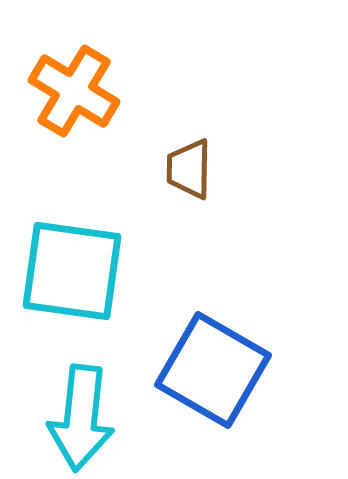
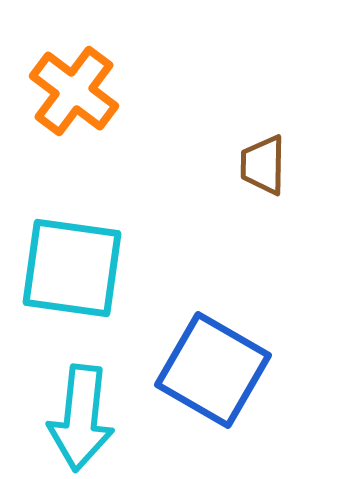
orange cross: rotated 6 degrees clockwise
brown trapezoid: moved 74 px right, 4 px up
cyan square: moved 3 px up
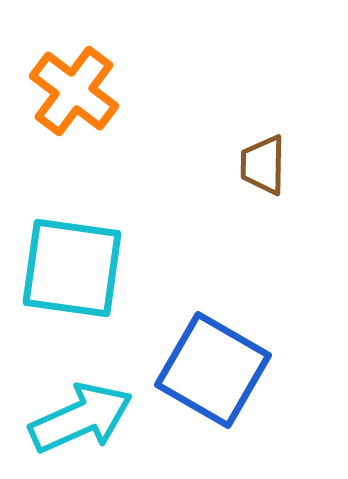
cyan arrow: rotated 120 degrees counterclockwise
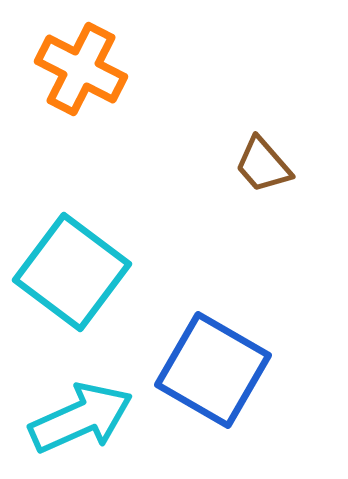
orange cross: moved 7 px right, 22 px up; rotated 10 degrees counterclockwise
brown trapezoid: rotated 42 degrees counterclockwise
cyan square: moved 4 px down; rotated 29 degrees clockwise
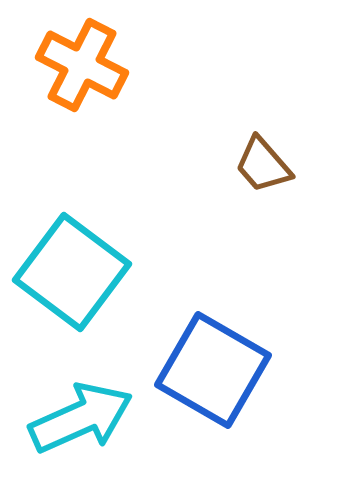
orange cross: moved 1 px right, 4 px up
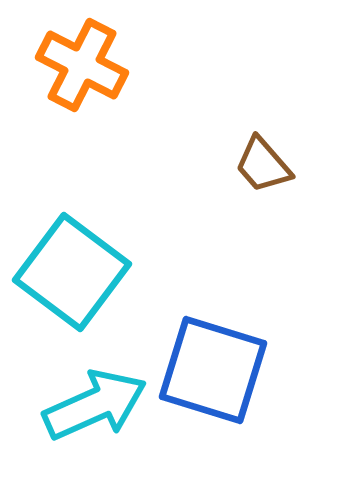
blue square: rotated 13 degrees counterclockwise
cyan arrow: moved 14 px right, 13 px up
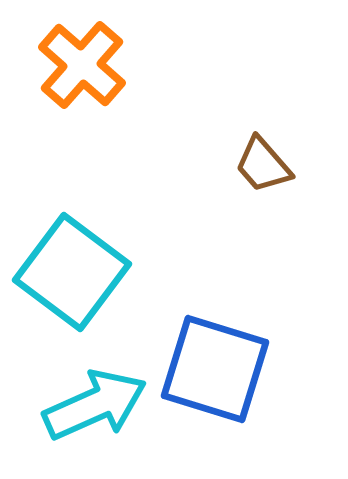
orange cross: rotated 14 degrees clockwise
blue square: moved 2 px right, 1 px up
